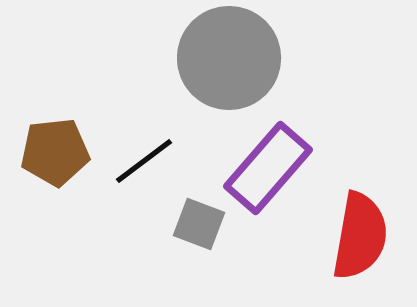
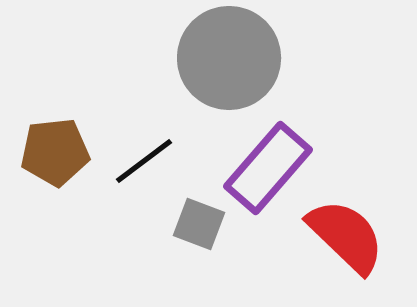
red semicircle: moved 14 px left; rotated 56 degrees counterclockwise
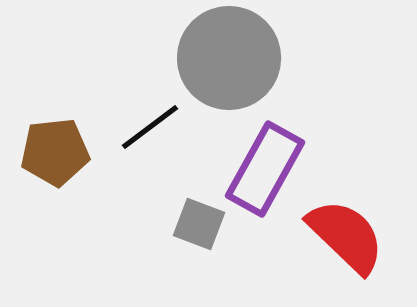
black line: moved 6 px right, 34 px up
purple rectangle: moved 3 px left, 1 px down; rotated 12 degrees counterclockwise
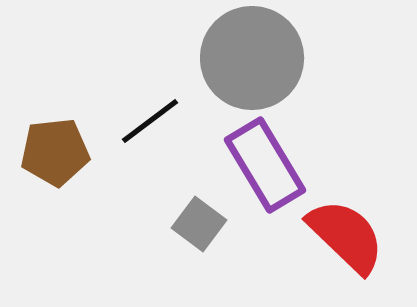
gray circle: moved 23 px right
black line: moved 6 px up
purple rectangle: moved 4 px up; rotated 60 degrees counterclockwise
gray square: rotated 16 degrees clockwise
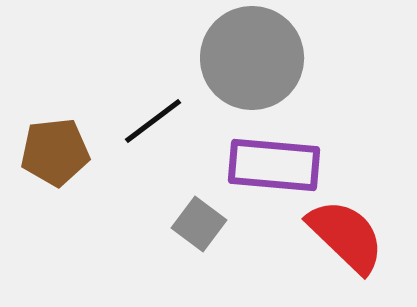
black line: moved 3 px right
purple rectangle: moved 9 px right; rotated 54 degrees counterclockwise
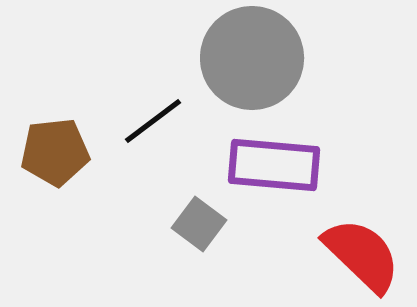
red semicircle: moved 16 px right, 19 px down
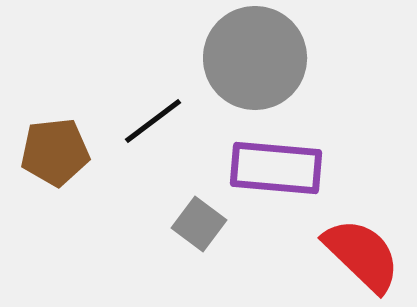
gray circle: moved 3 px right
purple rectangle: moved 2 px right, 3 px down
